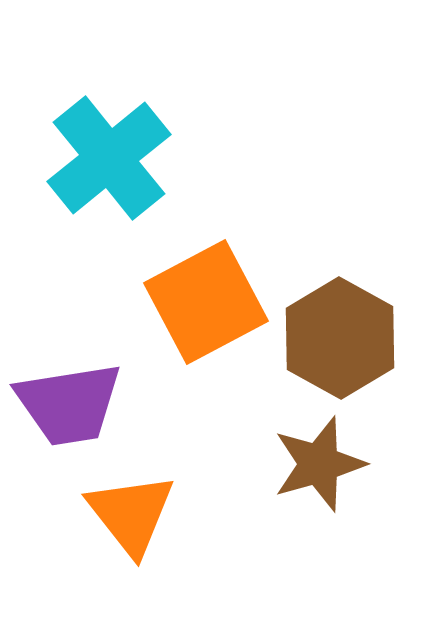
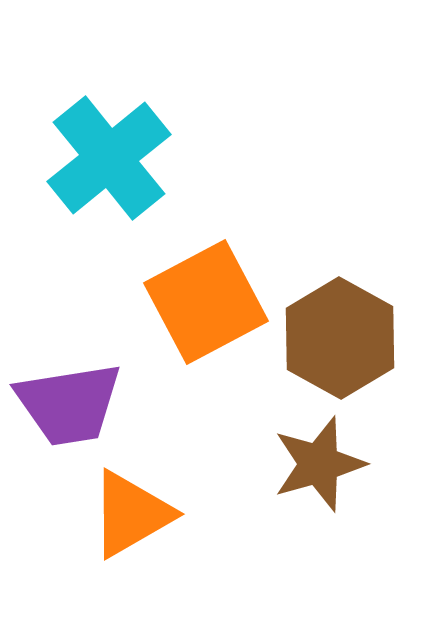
orange triangle: rotated 38 degrees clockwise
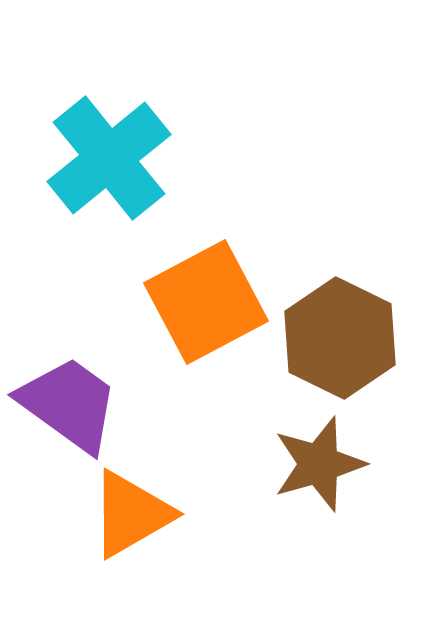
brown hexagon: rotated 3 degrees counterclockwise
purple trapezoid: rotated 135 degrees counterclockwise
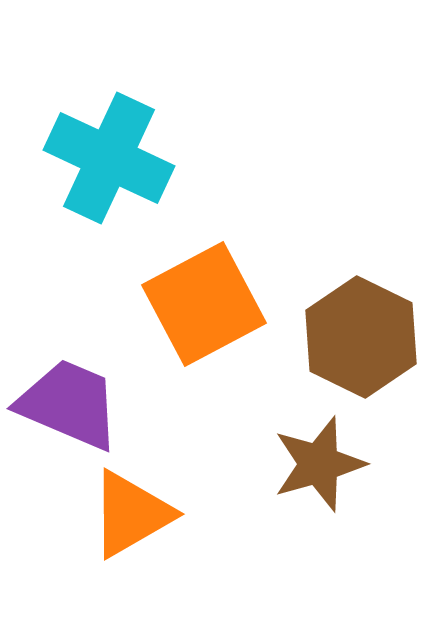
cyan cross: rotated 26 degrees counterclockwise
orange square: moved 2 px left, 2 px down
brown hexagon: moved 21 px right, 1 px up
purple trapezoid: rotated 13 degrees counterclockwise
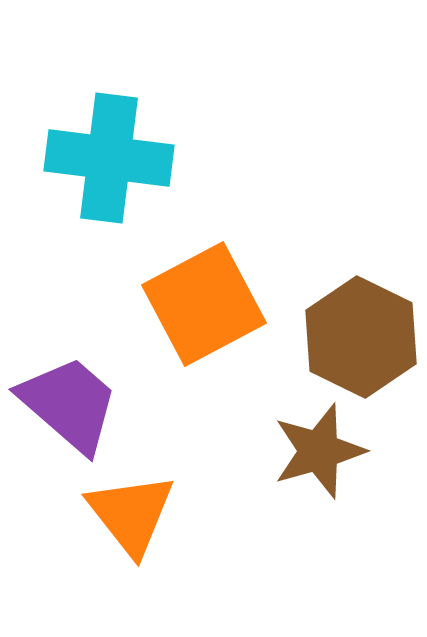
cyan cross: rotated 18 degrees counterclockwise
purple trapezoid: rotated 18 degrees clockwise
brown star: moved 13 px up
orange triangle: rotated 38 degrees counterclockwise
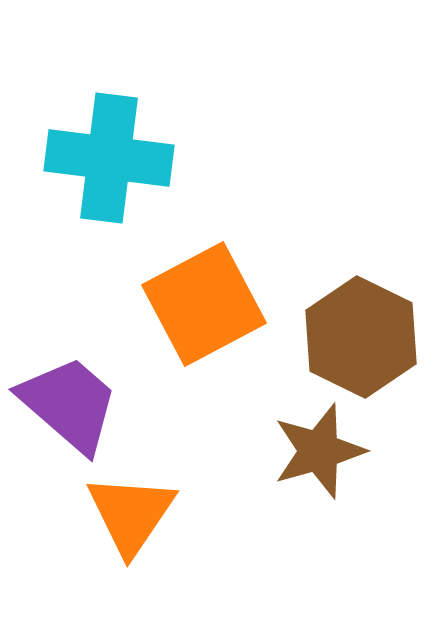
orange triangle: rotated 12 degrees clockwise
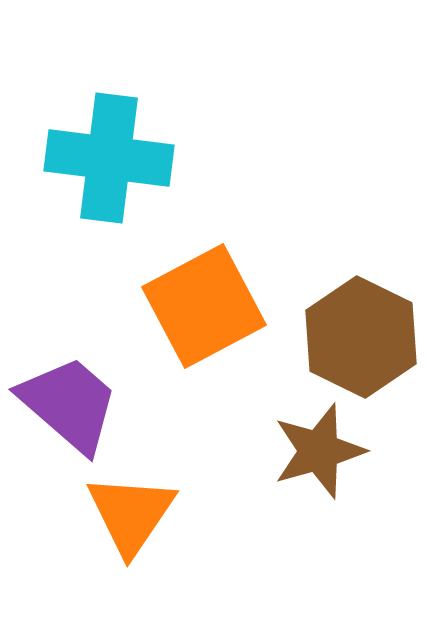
orange square: moved 2 px down
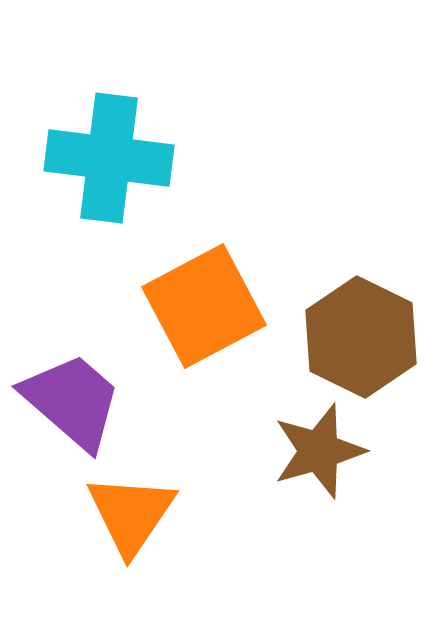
purple trapezoid: moved 3 px right, 3 px up
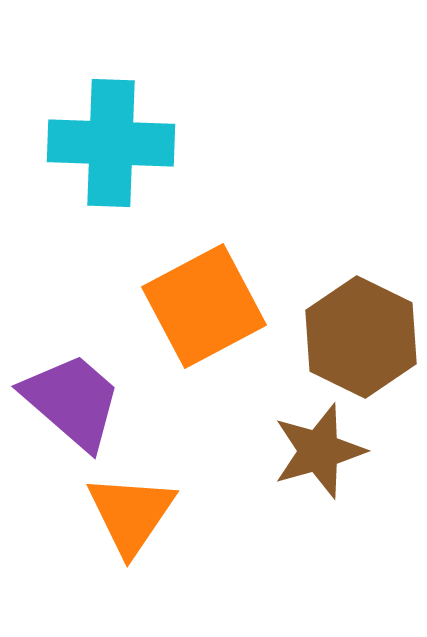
cyan cross: moved 2 px right, 15 px up; rotated 5 degrees counterclockwise
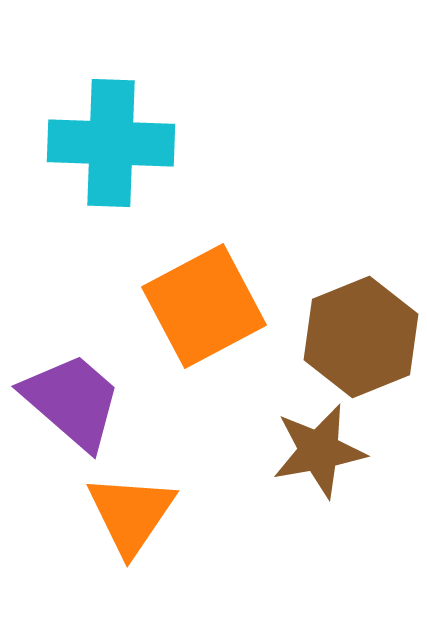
brown hexagon: rotated 12 degrees clockwise
brown star: rotated 6 degrees clockwise
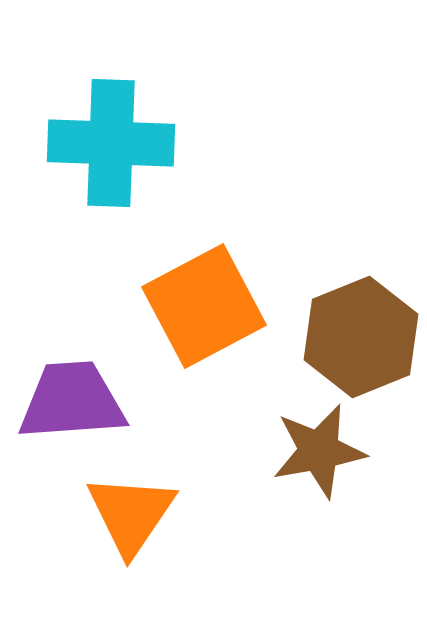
purple trapezoid: rotated 45 degrees counterclockwise
